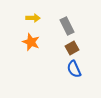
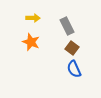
brown square: rotated 24 degrees counterclockwise
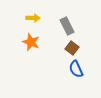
blue semicircle: moved 2 px right
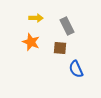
yellow arrow: moved 3 px right
brown square: moved 12 px left; rotated 32 degrees counterclockwise
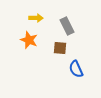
orange star: moved 2 px left, 2 px up
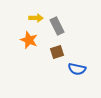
gray rectangle: moved 10 px left
brown square: moved 3 px left, 4 px down; rotated 24 degrees counterclockwise
blue semicircle: moved 1 px right; rotated 54 degrees counterclockwise
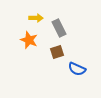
gray rectangle: moved 2 px right, 2 px down
blue semicircle: rotated 12 degrees clockwise
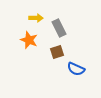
blue semicircle: moved 1 px left
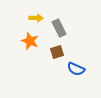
orange star: moved 1 px right, 1 px down
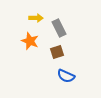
blue semicircle: moved 10 px left, 7 px down
